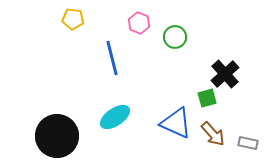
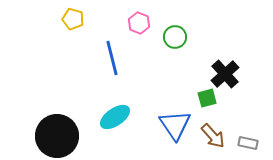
yellow pentagon: rotated 10 degrees clockwise
blue triangle: moved 1 px left, 2 px down; rotated 32 degrees clockwise
brown arrow: moved 2 px down
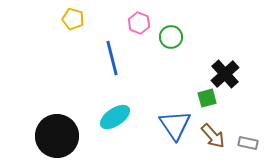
green circle: moved 4 px left
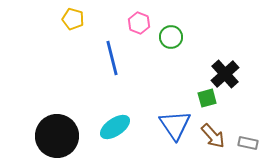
cyan ellipse: moved 10 px down
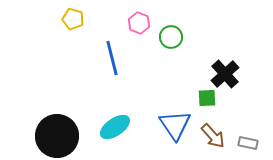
green square: rotated 12 degrees clockwise
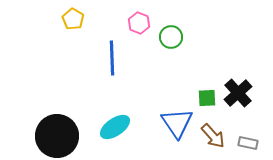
yellow pentagon: rotated 15 degrees clockwise
blue line: rotated 12 degrees clockwise
black cross: moved 13 px right, 19 px down
blue triangle: moved 2 px right, 2 px up
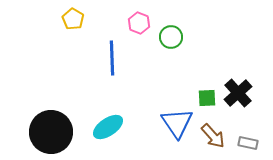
cyan ellipse: moved 7 px left
black circle: moved 6 px left, 4 px up
